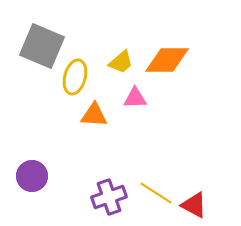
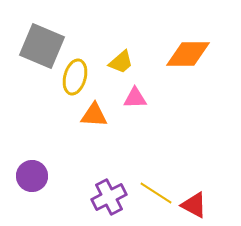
orange diamond: moved 21 px right, 6 px up
purple cross: rotated 8 degrees counterclockwise
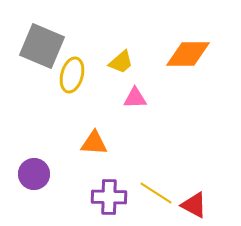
yellow ellipse: moved 3 px left, 2 px up
orange triangle: moved 28 px down
purple circle: moved 2 px right, 2 px up
purple cross: rotated 28 degrees clockwise
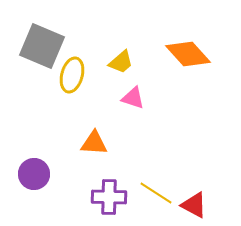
orange diamond: rotated 48 degrees clockwise
pink triangle: moved 2 px left; rotated 20 degrees clockwise
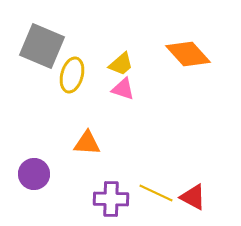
yellow trapezoid: moved 2 px down
pink triangle: moved 10 px left, 9 px up
orange triangle: moved 7 px left
yellow line: rotated 8 degrees counterclockwise
purple cross: moved 2 px right, 2 px down
red triangle: moved 1 px left, 8 px up
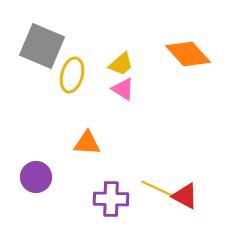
pink triangle: rotated 15 degrees clockwise
purple circle: moved 2 px right, 3 px down
yellow line: moved 2 px right, 4 px up
red triangle: moved 8 px left, 1 px up
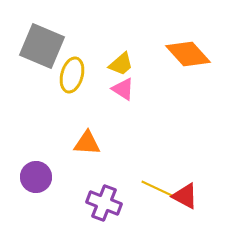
purple cross: moved 7 px left, 4 px down; rotated 20 degrees clockwise
